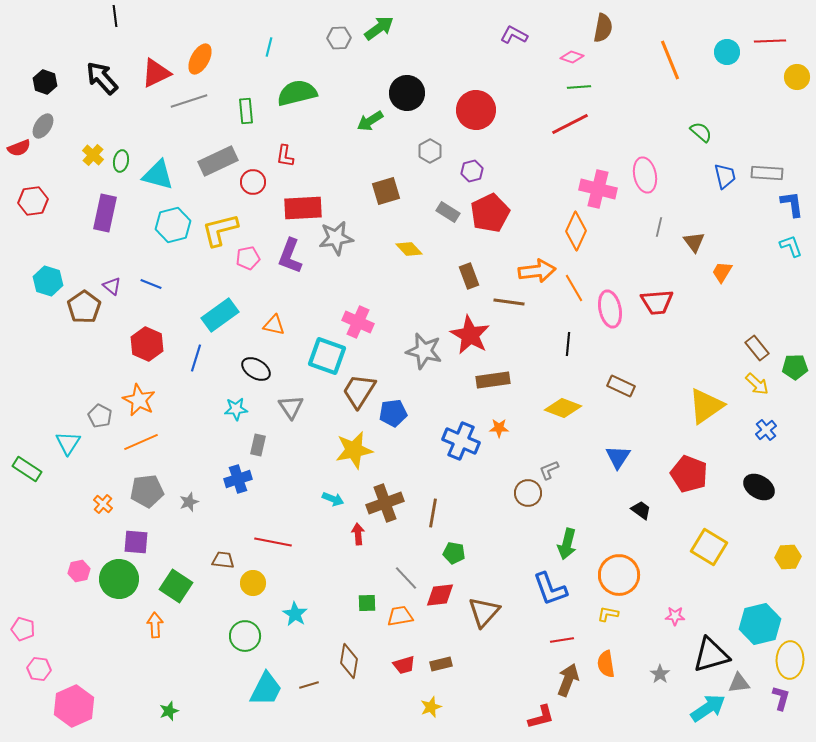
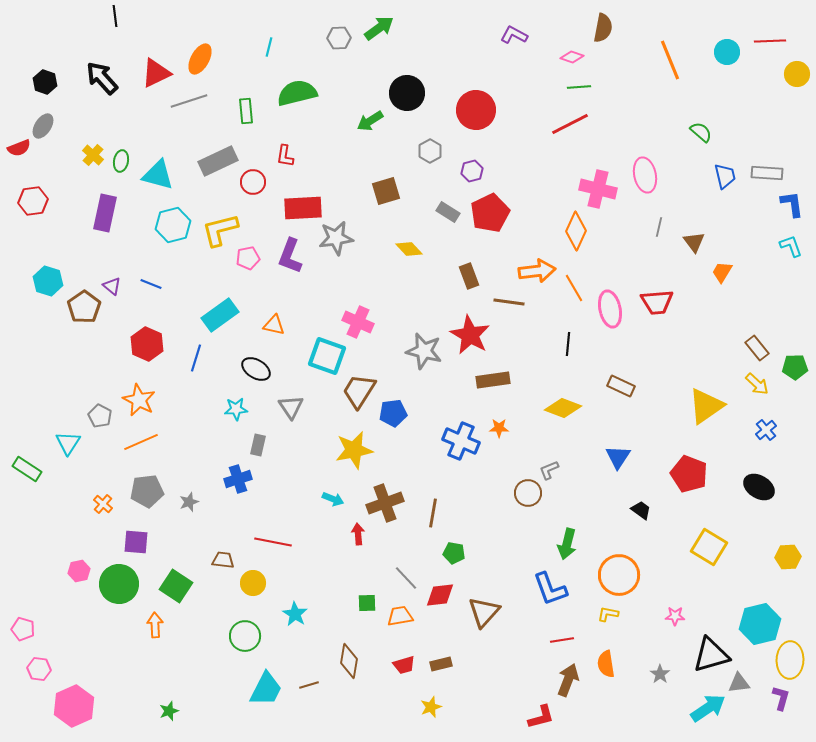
yellow circle at (797, 77): moved 3 px up
green circle at (119, 579): moved 5 px down
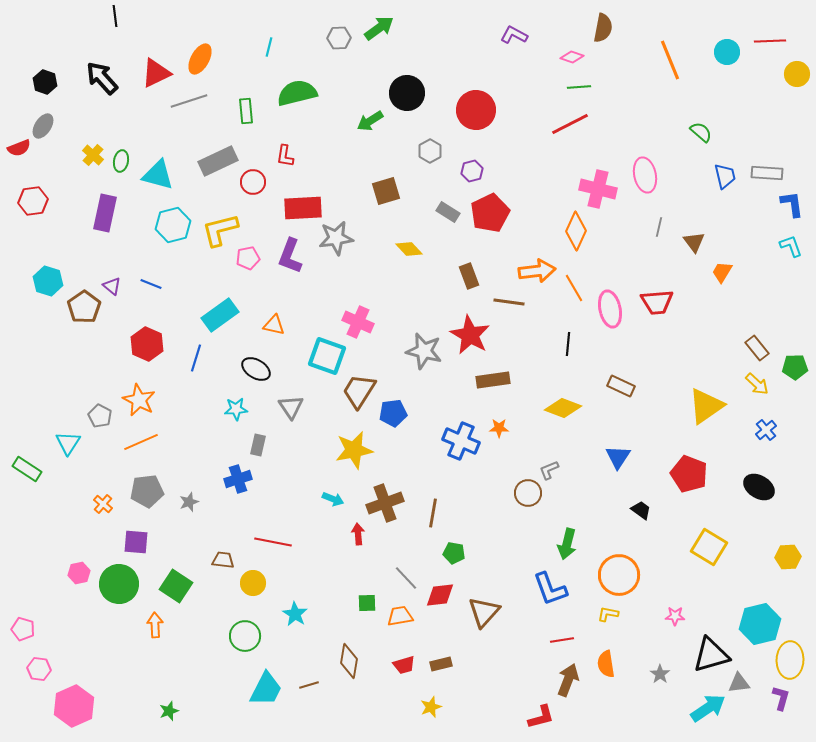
pink hexagon at (79, 571): moved 2 px down
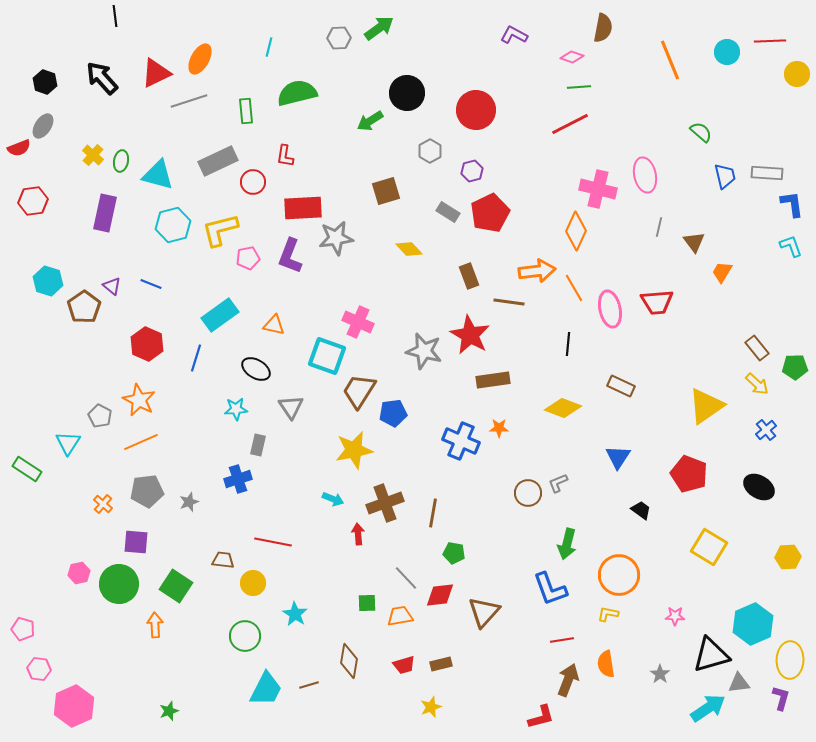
gray L-shape at (549, 470): moved 9 px right, 13 px down
cyan hexagon at (760, 624): moved 7 px left; rotated 9 degrees counterclockwise
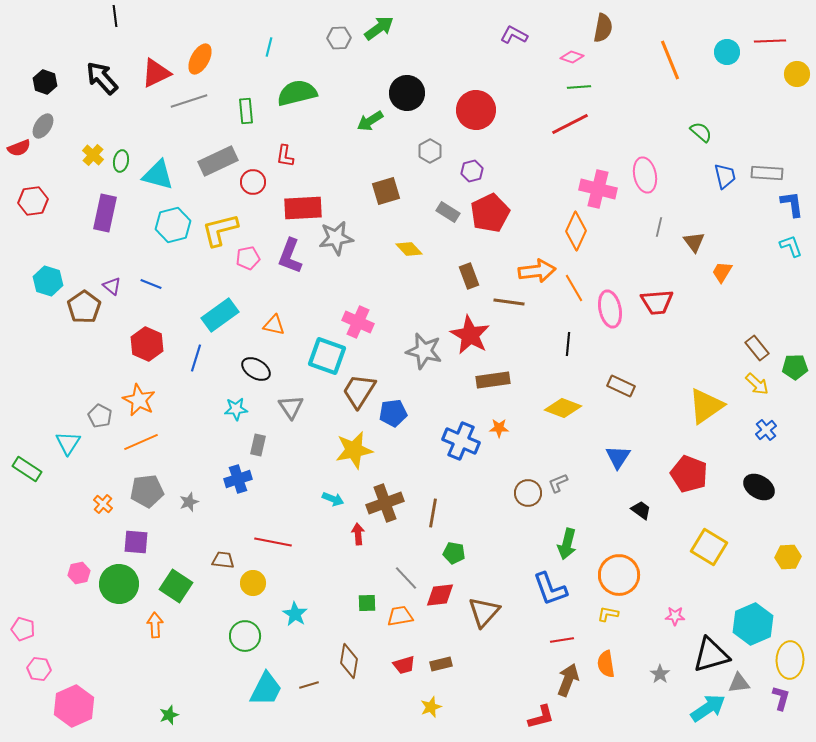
green star at (169, 711): moved 4 px down
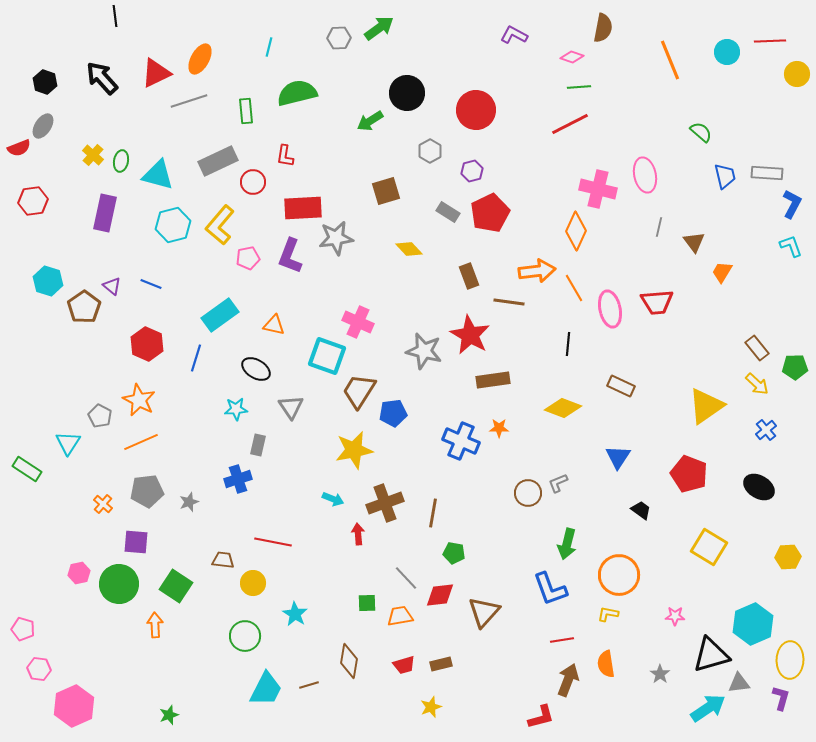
blue L-shape at (792, 204): rotated 36 degrees clockwise
yellow L-shape at (220, 230): moved 5 px up; rotated 36 degrees counterclockwise
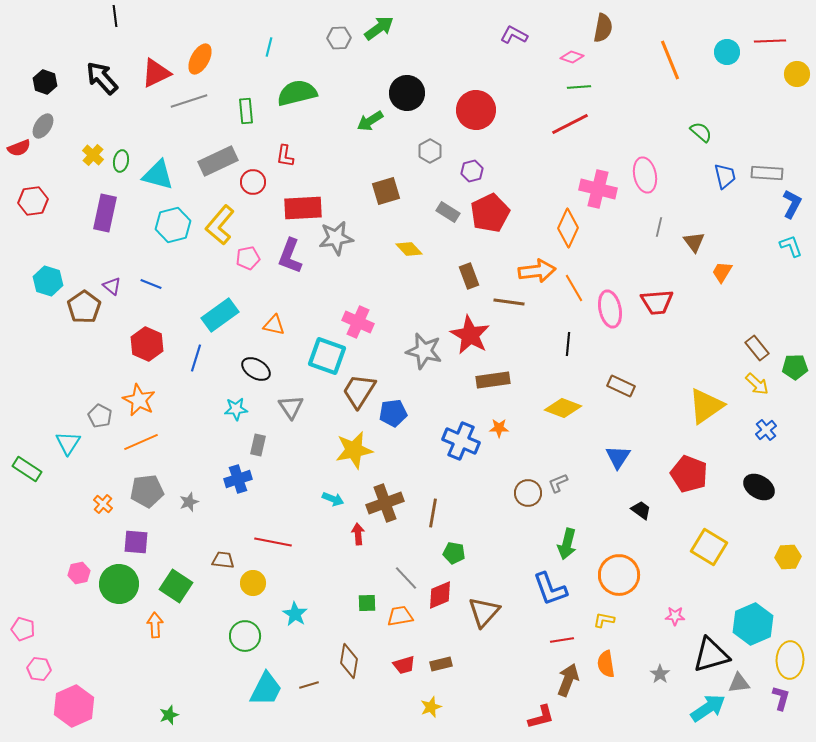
orange diamond at (576, 231): moved 8 px left, 3 px up
red diamond at (440, 595): rotated 16 degrees counterclockwise
yellow L-shape at (608, 614): moved 4 px left, 6 px down
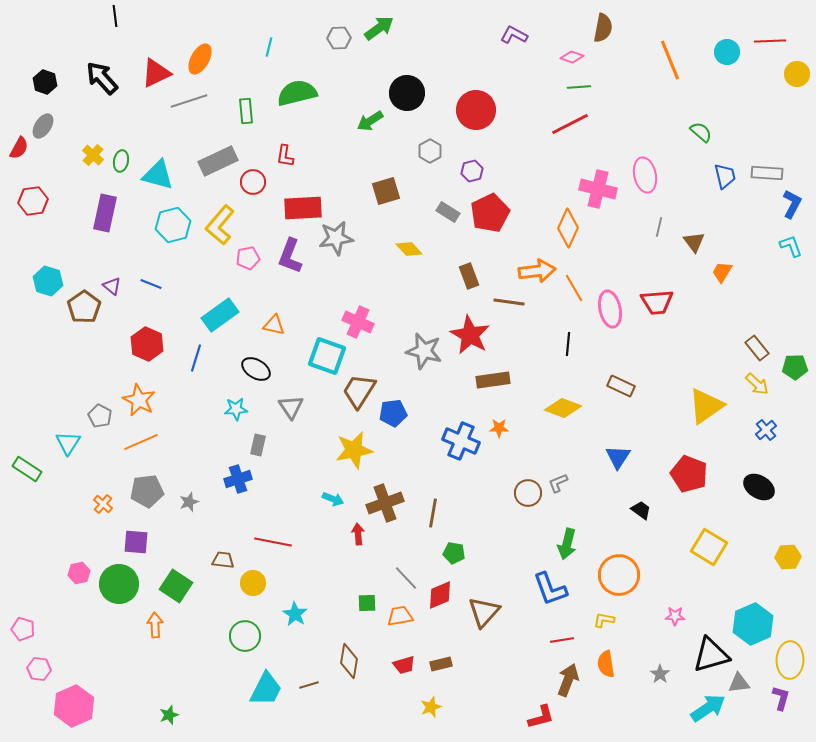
red semicircle at (19, 148): rotated 40 degrees counterclockwise
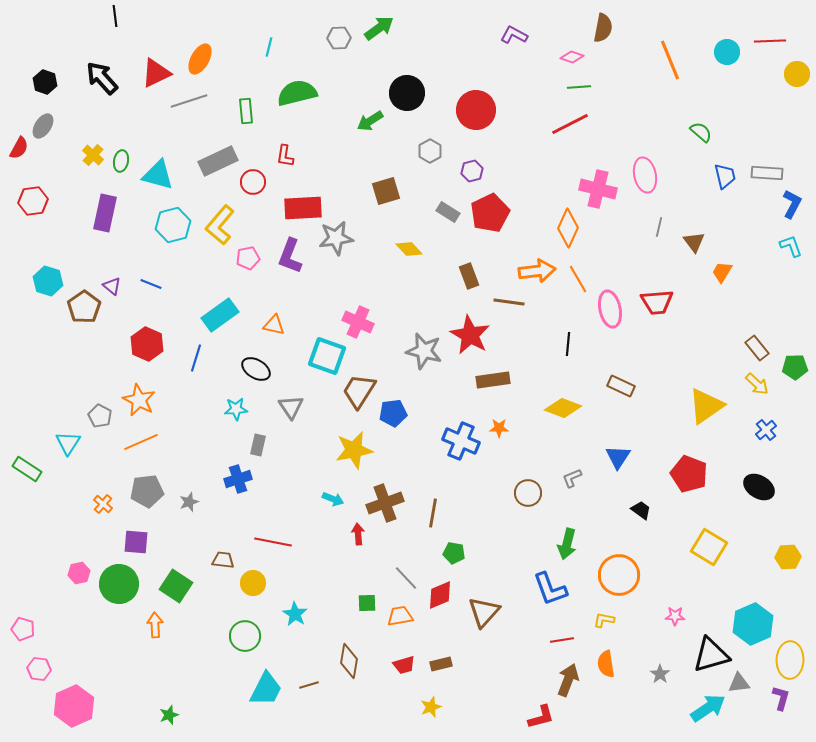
orange line at (574, 288): moved 4 px right, 9 px up
gray L-shape at (558, 483): moved 14 px right, 5 px up
